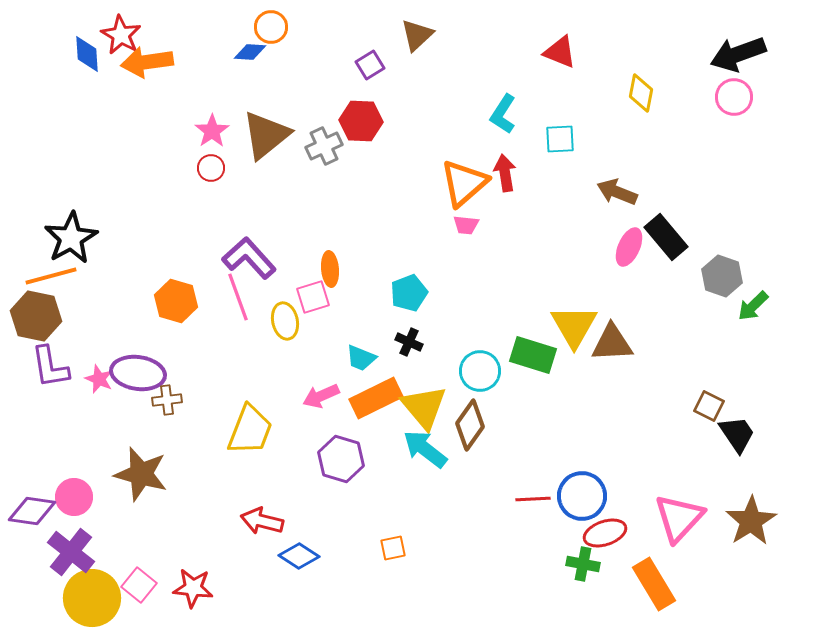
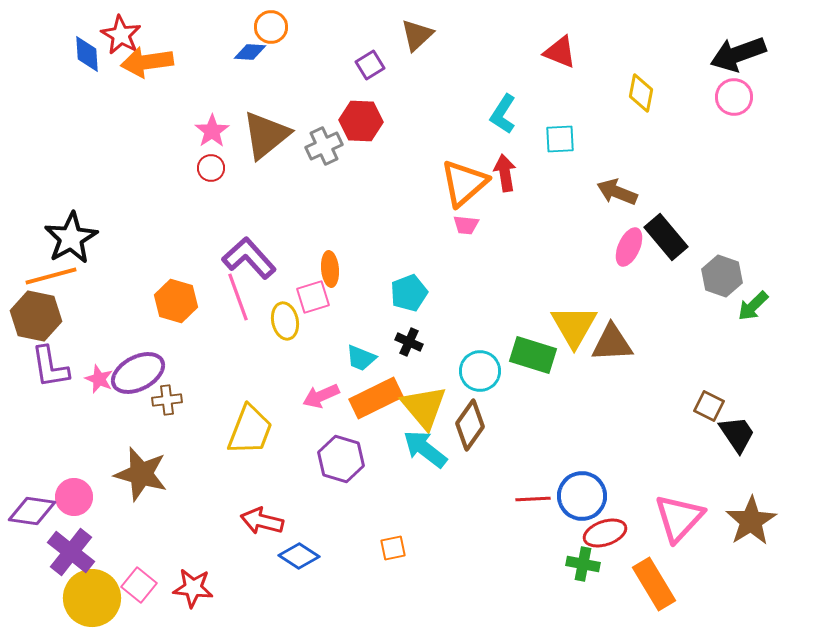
purple ellipse at (138, 373): rotated 36 degrees counterclockwise
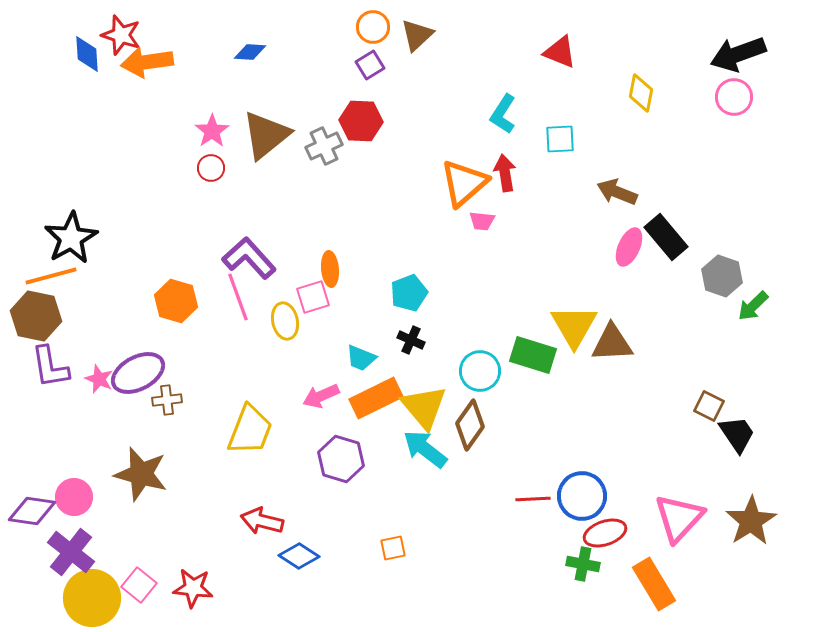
orange circle at (271, 27): moved 102 px right
red star at (121, 35): rotated 12 degrees counterclockwise
pink trapezoid at (466, 225): moved 16 px right, 4 px up
black cross at (409, 342): moved 2 px right, 2 px up
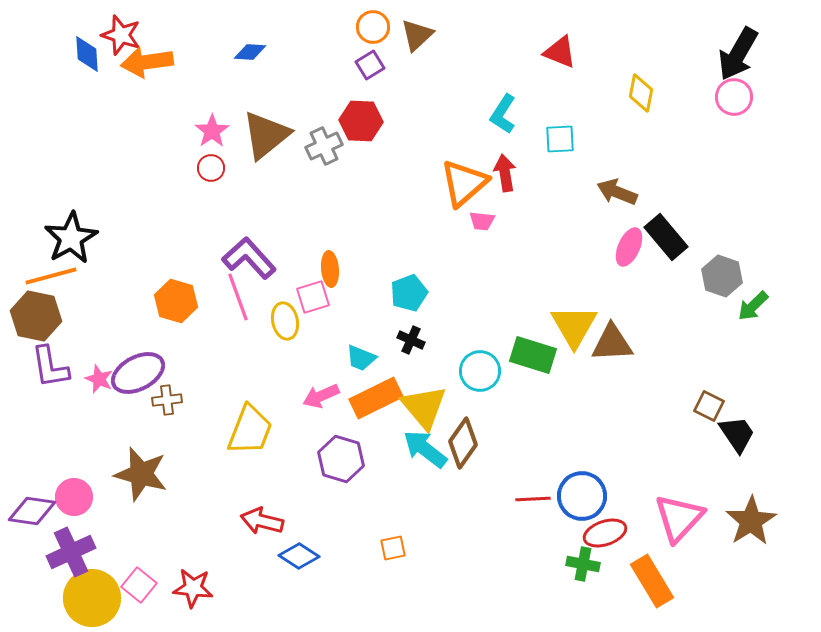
black arrow at (738, 54): rotated 40 degrees counterclockwise
brown diamond at (470, 425): moved 7 px left, 18 px down
purple cross at (71, 552): rotated 27 degrees clockwise
orange rectangle at (654, 584): moved 2 px left, 3 px up
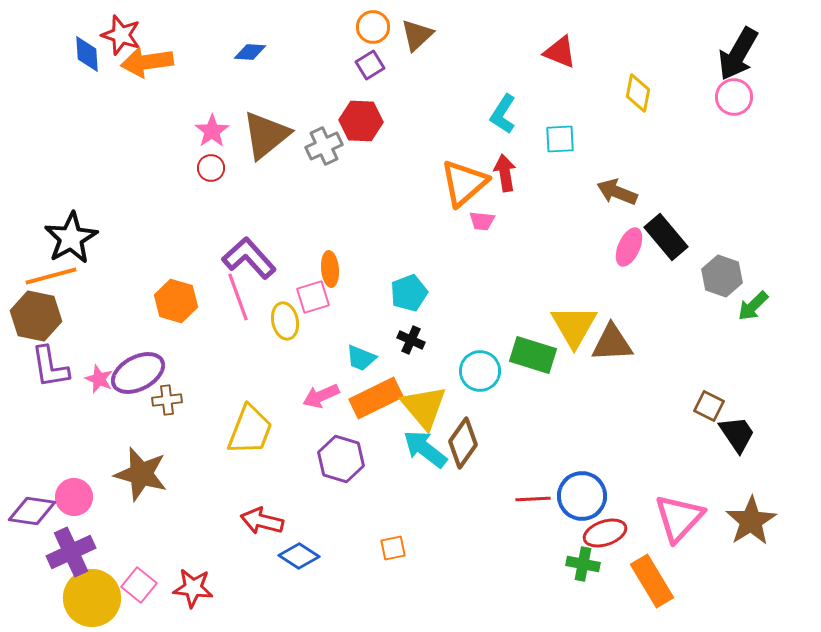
yellow diamond at (641, 93): moved 3 px left
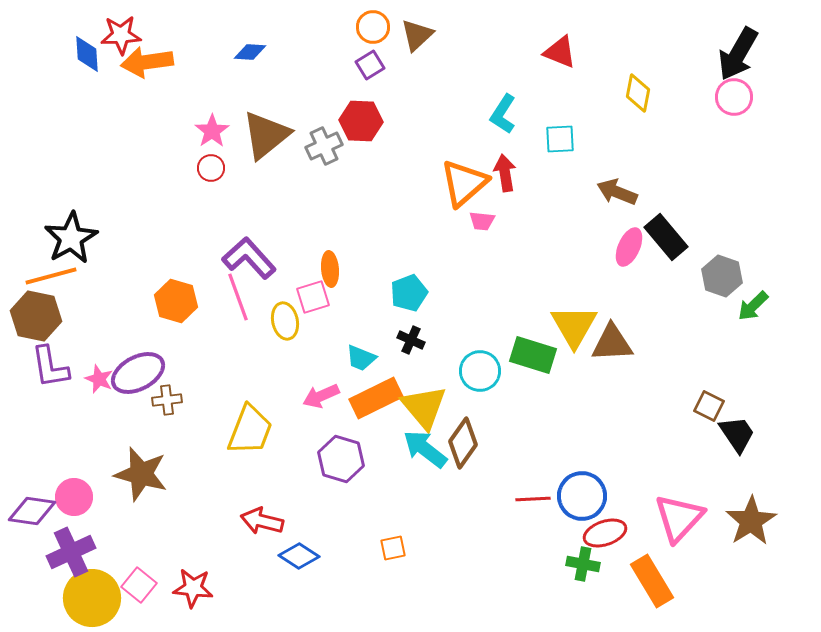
red star at (121, 35): rotated 21 degrees counterclockwise
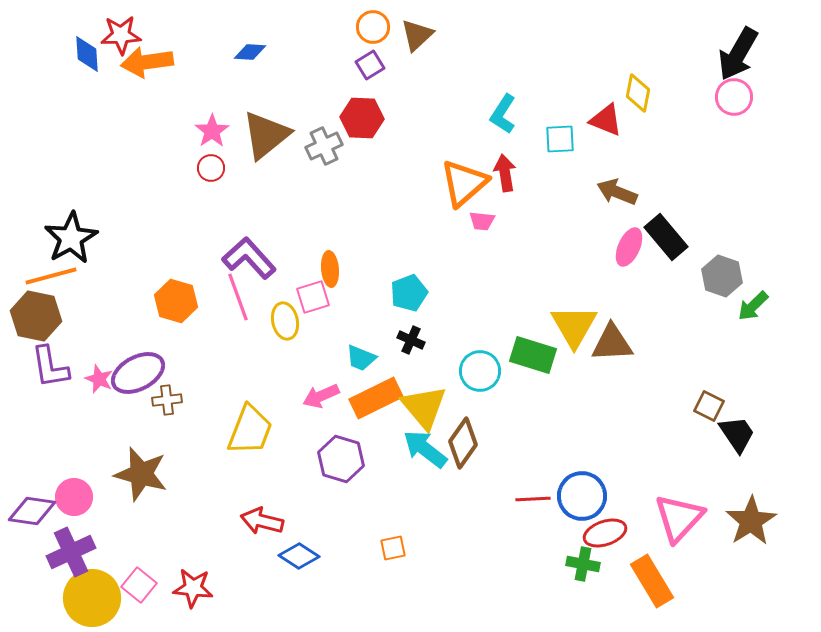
red triangle at (560, 52): moved 46 px right, 68 px down
red hexagon at (361, 121): moved 1 px right, 3 px up
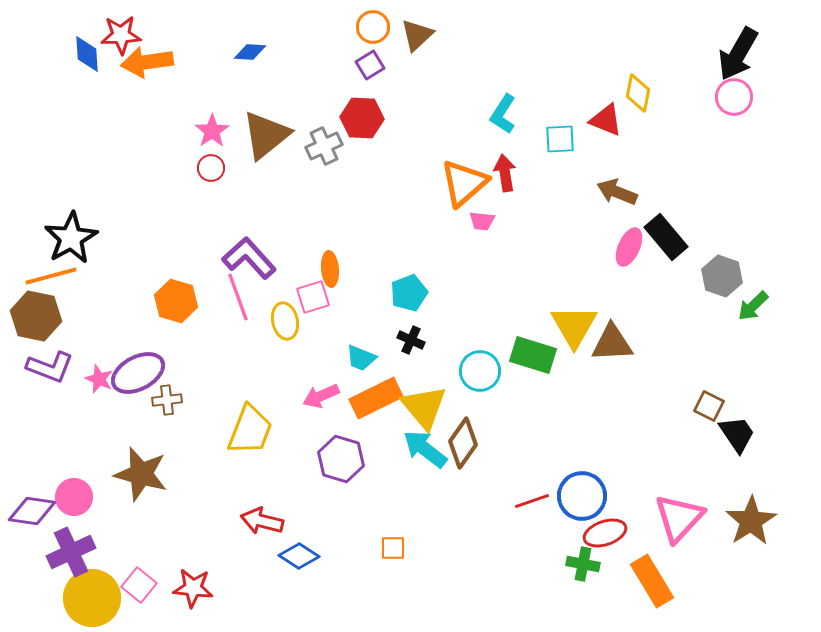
purple L-shape at (50, 367): rotated 60 degrees counterclockwise
red line at (533, 499): moved 1 px left, 2 px down; rotated 16 degrees counterclockwise
orange square at (393, 548): rotated 12 degrees clockwise
